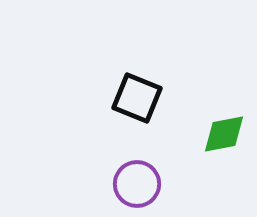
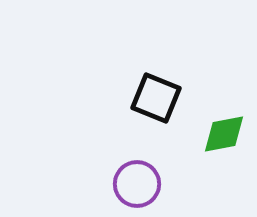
black square: moved 19 px right
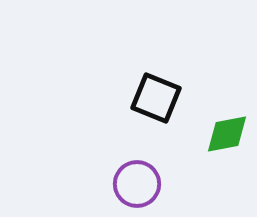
green diamond: moved 3 px right
